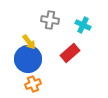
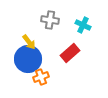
orange cross: moved 8 px right, 7 px up
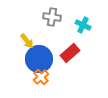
gray cross: moved 2 px right, 3 px up
yellow arrow: moved 2 px left, 1 px up
blue circle: moved 11 px right
orange cross: rotated 21 degrees counterclockwise
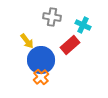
red rectangle: moved 8 px up
blue circle: moved 2 px right, 1 px down
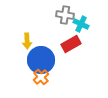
gray cross: moved 13 px right, 2 px up
cyan cross: moved 2 px left, 1 px up
yellow arrow: rotated 35 degrees clockwise
red rectangle: moved 1 px right, 1 px up; rotated 12 degrees clockwise
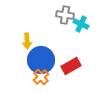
red rectangle: moved 22 px down
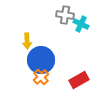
red rectangle: moved 8 px right, 14 px down
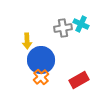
gray cross: moved 2 px left, 13 px down; rotated 18 degrees counterclockwise
